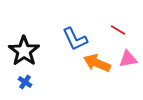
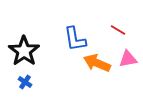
blue L-shape: rotated 16 degrees clockwise
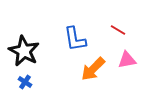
black star: rotated 8 degrees counterclockwise
pink triangle: moved 1 px left, 1 px down
orange arrow: moved 4 px left, 6 px down; rotated 68 degrees counterclockwise
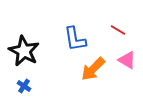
pink triangle: rotated 42 degrees clockwise
blue cross: moved 1 px left, 4 px down
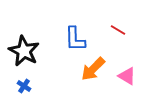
blue L-shape: rotated 8 degrees clockwise
pink triangle: moved 16 px down
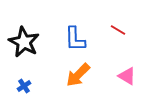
black star: moved 9 px up
orange arrow: moved 15 px left, 6 px down
blue cross: rotated 24 degrees clockwise
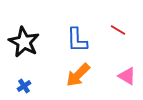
blue L-shape: moved 2 px right, 1 px down
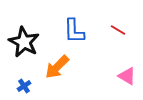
blue L-shape: moved 3 px left, 9 px up
orange arrow: moved 21 px left, 8 px up
